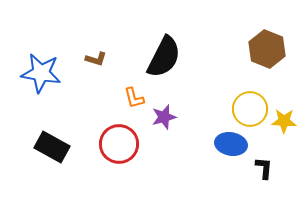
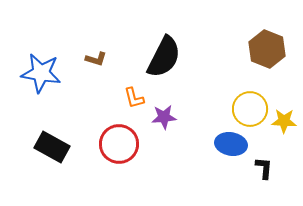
purple star: rotated 10 degrees clockwise
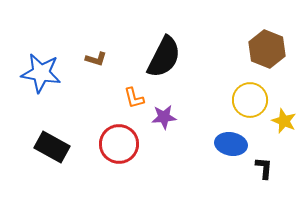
yellow circle: moved 9 px up
yellow star: rotated 20 degrees clockwise
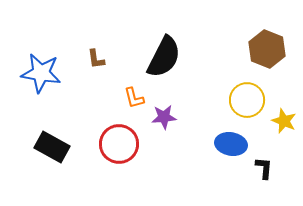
brown L-shape: rotated 65 degrees clockwise
yellow circle: moved 3 px left
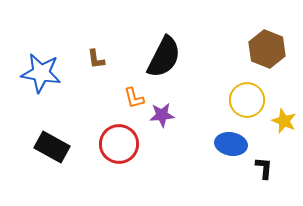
purple star: moved 2 px left, 2 px up
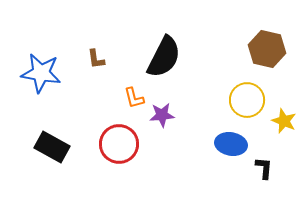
brown hexagon: rotated 9 degrees counterclockwise
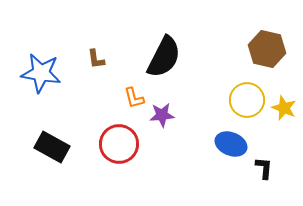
yellow star: moved 13 px up
blue ellipse: rotated 12 degrees clockwise
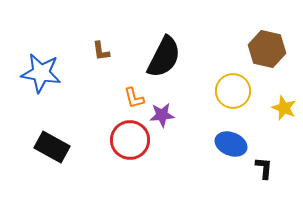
brown L-shape: moved 5 px right, 8 px up
yellow circle: moved 14 px left, 9 px up
red circle: moved 11 px right, 4 px up
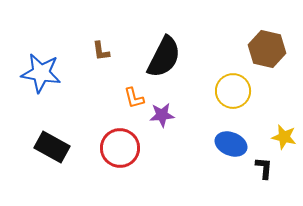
yellow star: moved 29 px down; rotated 10 degrees counterclockwise
red circle: moved 10 px left, 8 px down
